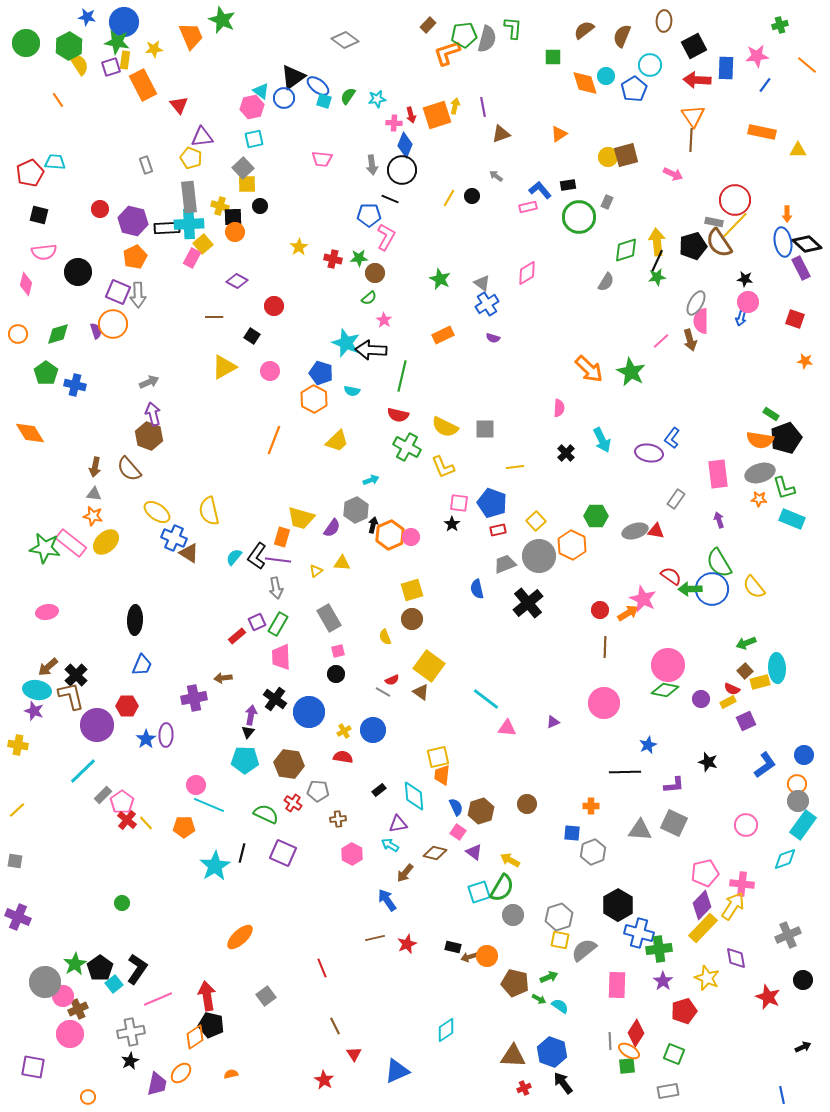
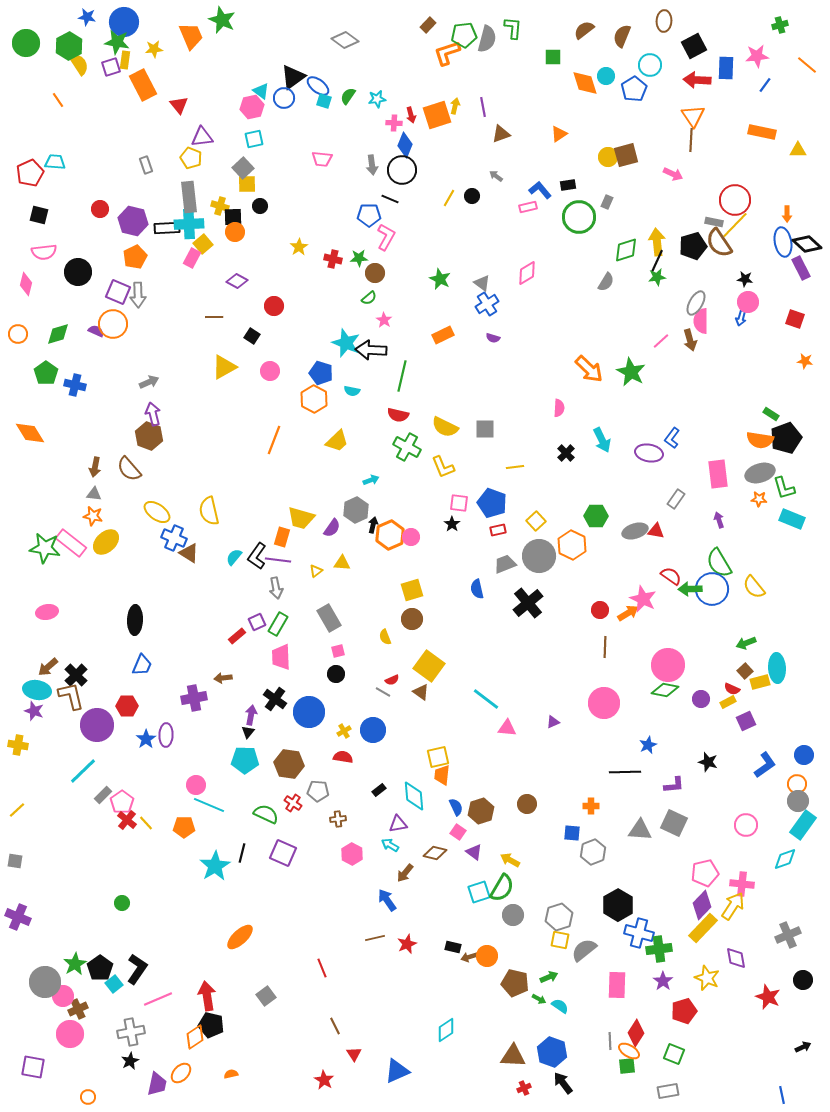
purple semicircle at (96, 331): rotated 49 degrees counterclockwise
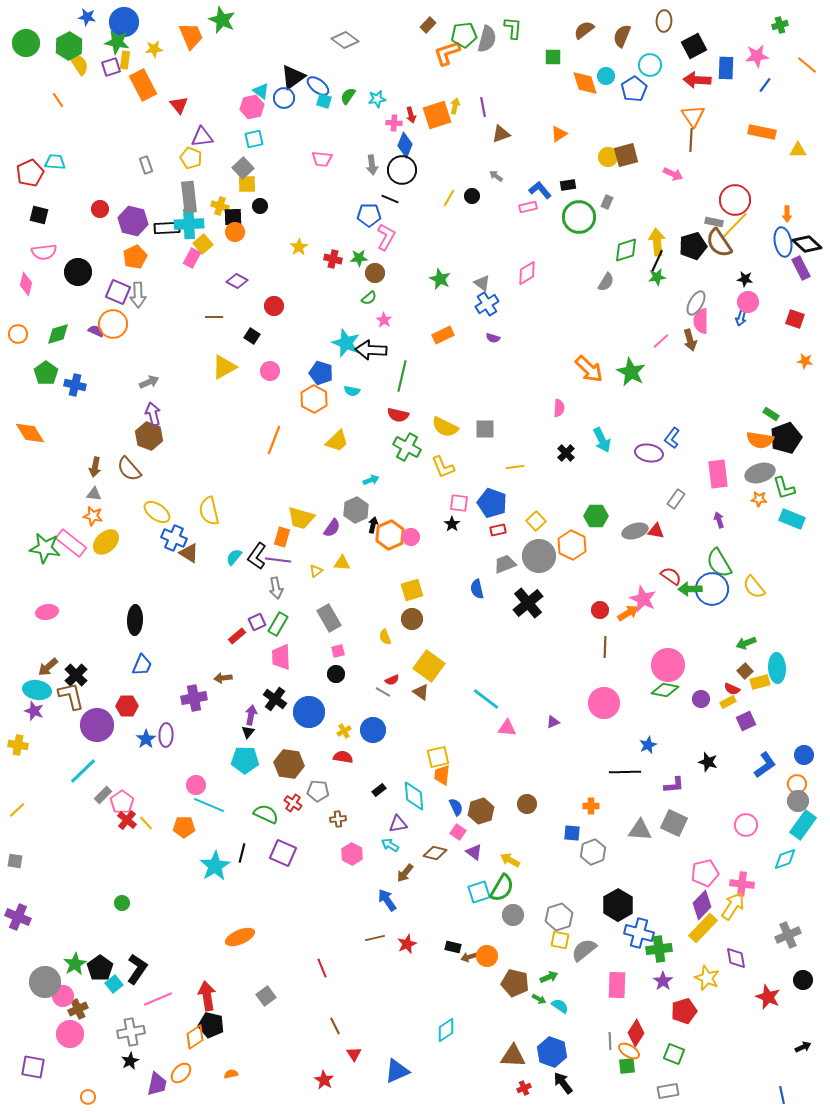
orange ellipse at (240, 937): rotated 20 degrees clockwise
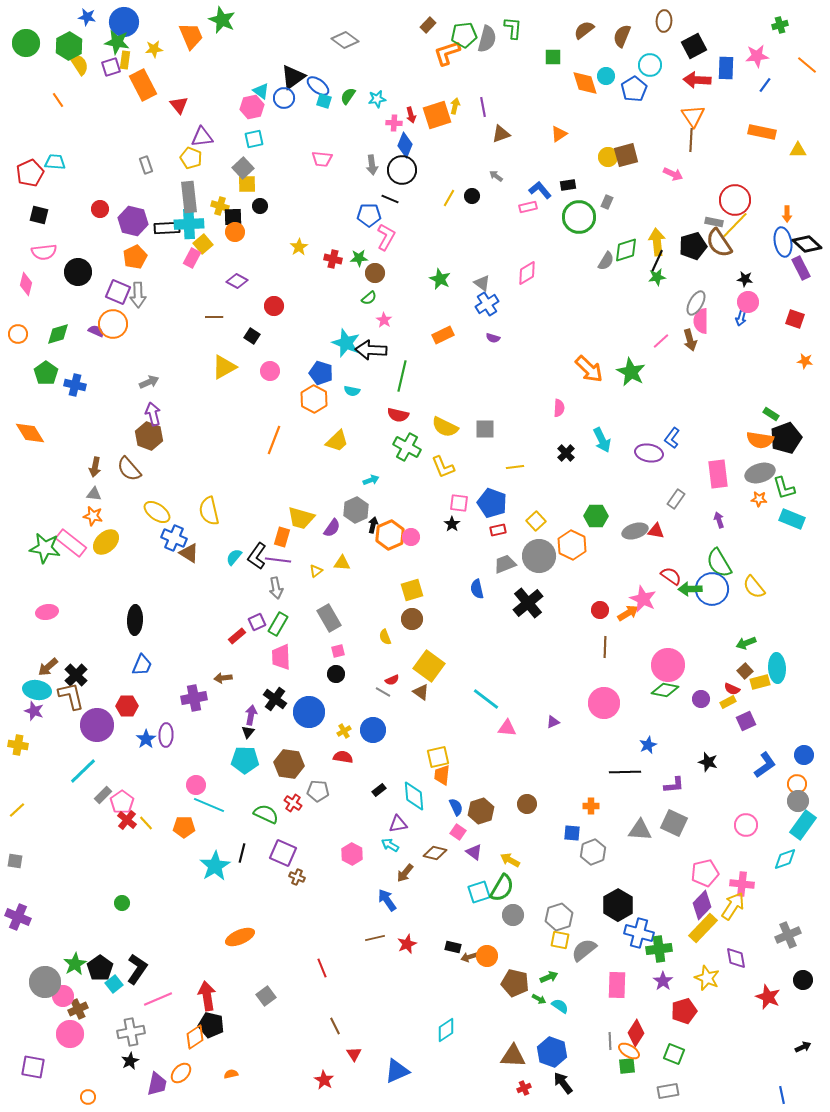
gray semicircle at (606, 282): moved 21 px up
brown cross at (338, 819): moved 41 px left, 58 px down; rotated 28 degrees clockwise
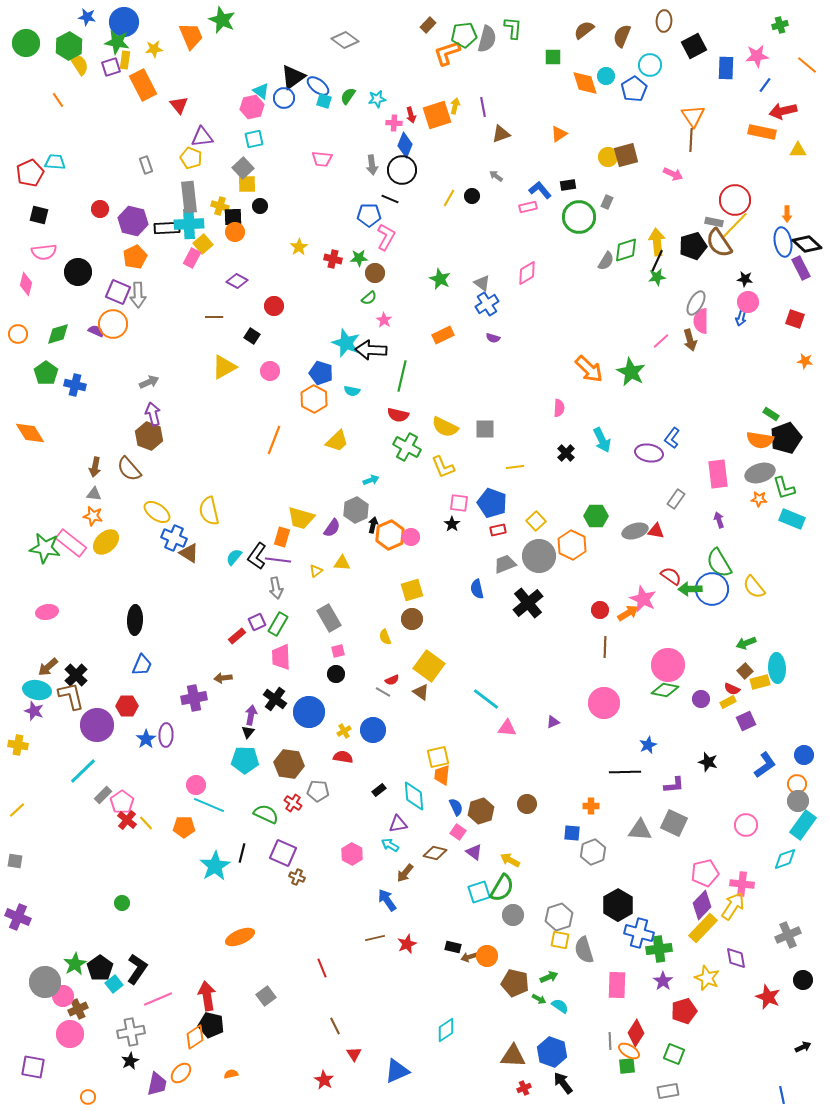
red arrow at (697, 80): moved 86 px right, 31 px down; rotated 16 degrees counterclockwise
gray semicircle at (584, 950): rotated 68 degrees counterclockwise
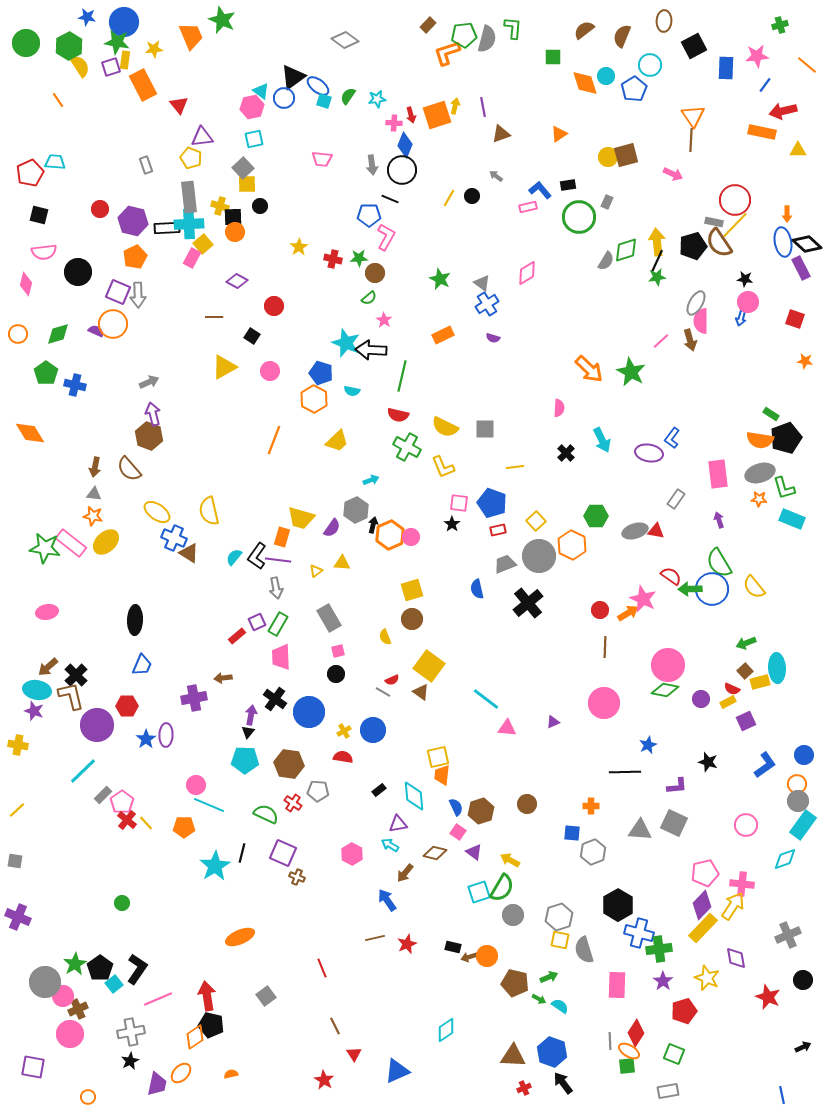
yellow semicircle at (79, 64): moved 1 px right, 2 px down
purple L-shape at (674, 785): moved 3 px right, 1 px down
